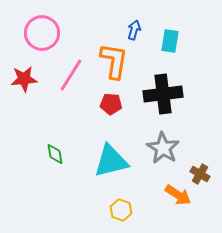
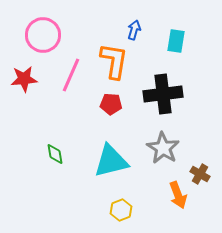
pink circle: moved 1 px right, 2 px down
cyan rectangle: moved 6 px right
pink line: rotated 8 degrees counterclockwise
orange arrow: rotated 36 degrees clockwise
yellow hexagon: rotated 20 degrees clockwise
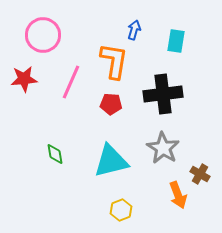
pink line: moved 7 px down
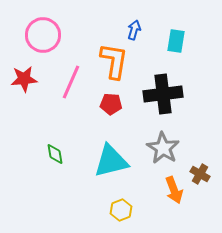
orange arrow: moved 4 px left, 5 px up
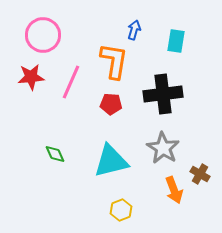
red star: moved 7 px right, 2 px up
green diamond: rotated 15 degrees counterclockwise
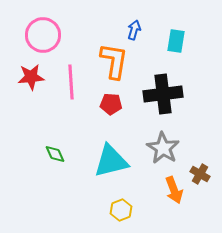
pink line: rotated 28 degrees counterclockwise
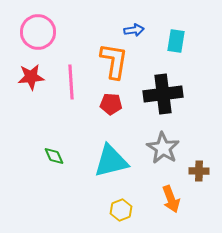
blue arrow: rotated 66 degrees clockwise
pink circle: moved 5 px left, 3 px up
green diamond: moved 1 px left, 2 px down
brown cross: moved 1 px left, 3 px up; rotated 30 degrees counterclockwise
orange arrow: moved 3 px left, 9 px down
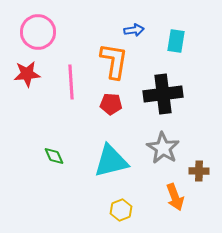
red star: moved 4 px left, 3 px up
orange arrow: moved 4 px right, 2 px up
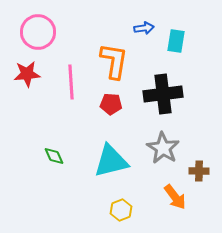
blue arrow: moved 10 px right, 2 px up
orange arrow: rotated 16 degrees counterclockwise
